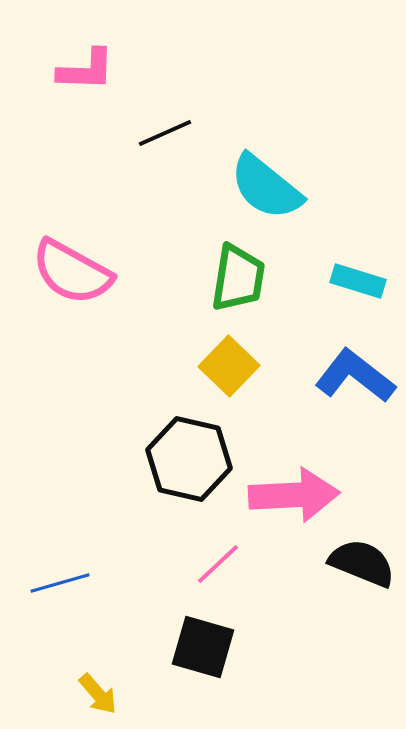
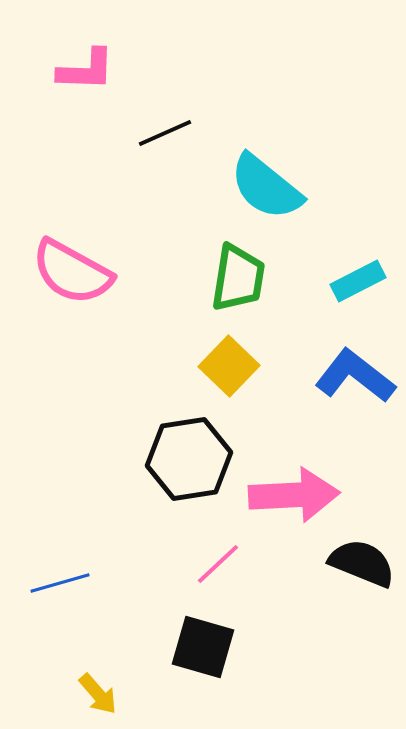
cyan rectangle: rotated 44 degrees counterclockwise
black hexagon: rotated 22 degrees counterclockwise
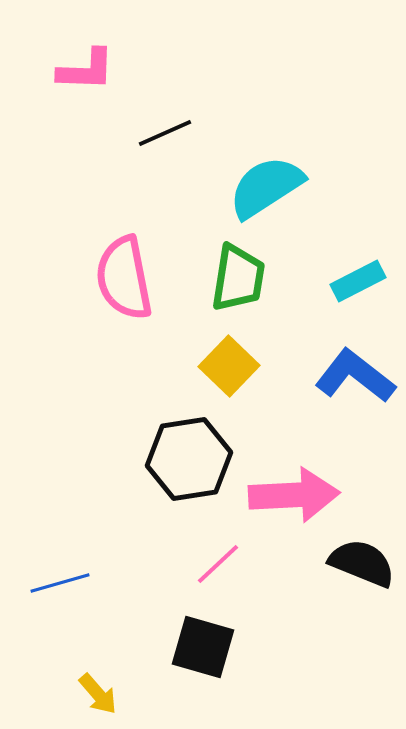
cyan semicircle: rotated 108 degrees clockwise
pink semicircle: moved 52 px right, 6 px down; rotated 50 degrees clockwise
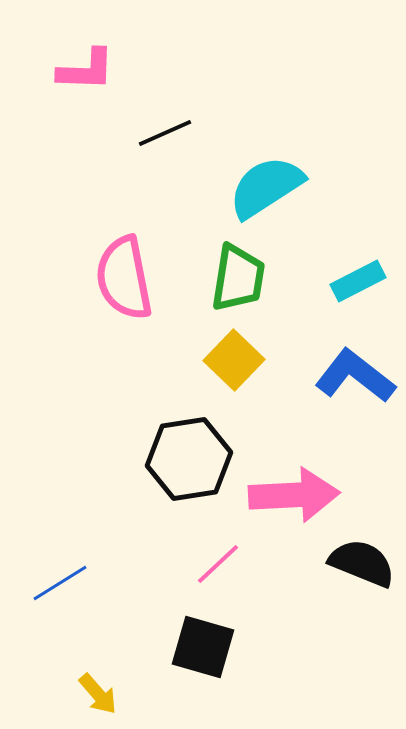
yellow square: moved 5 px right, 6 px up
blue line: rotated 16 degrees counterclockwise
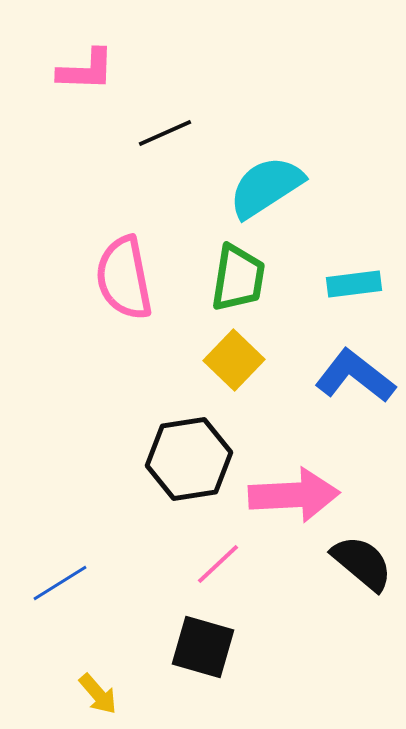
cyan rectangle: moved 4 px left, 3 px down; rotated 20 degrees clockwise
black semicircle: rotated 18 degrees clockwise
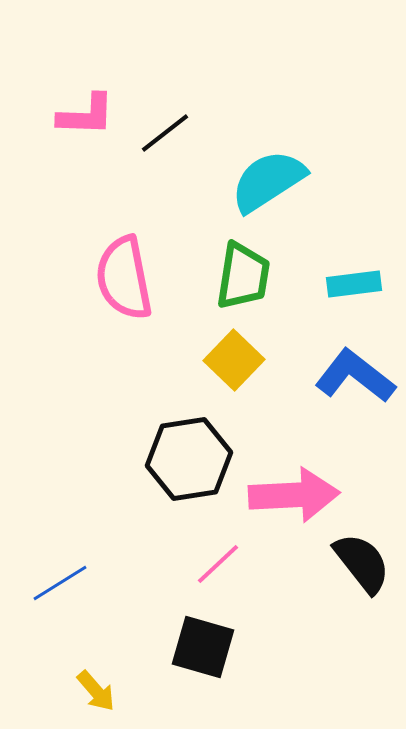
pink L-shape: moved 45 px down
black line: rotated 14 degrees counterclockwise
cyan semicircle: moved 2 px right, 6 px up
green trapezoid: moved 5 px right, 2 px up
black semicircle: rotated 12 degrees clockwise
yellow arrow: moved 2 px left, 3 px up
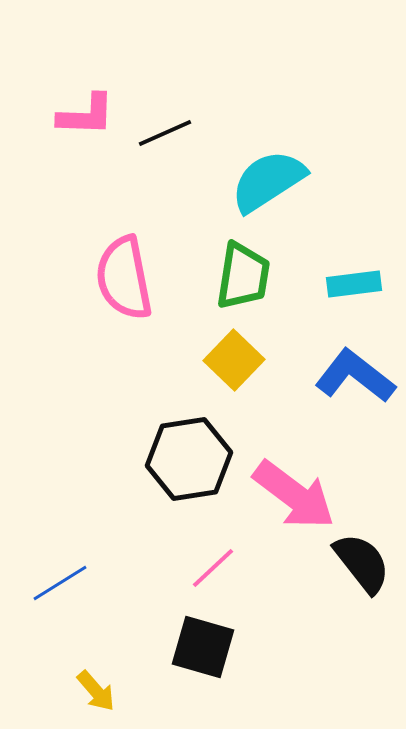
black line: rotated 14 degrees clockwise
pink arrow: rotated 40 degrees clockwise
pink line: moved 5 px left, 4 px down
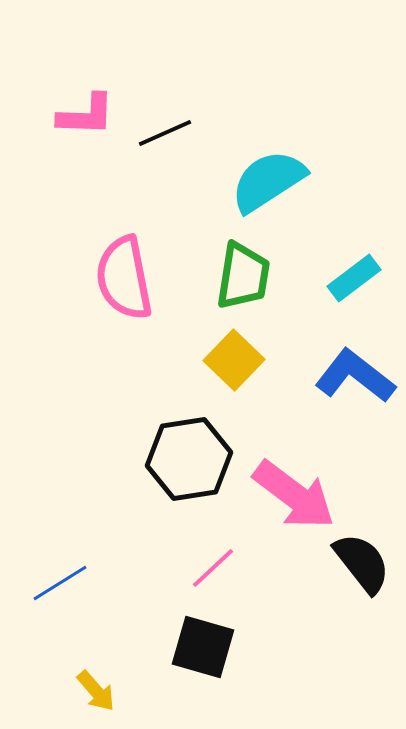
cyan rectangle: moved 6 px up; rotated 30 degrees counterclockwise
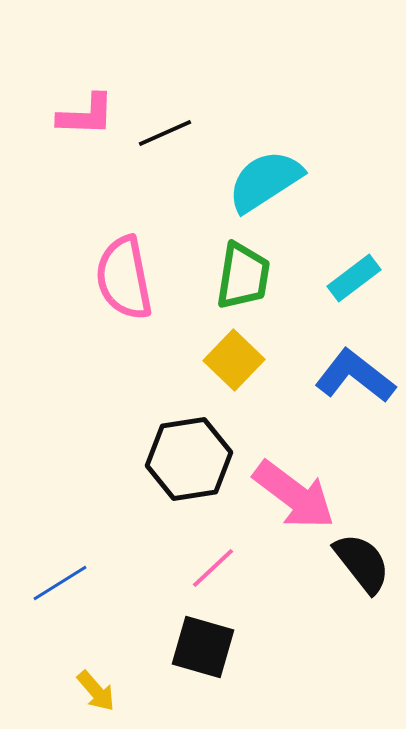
cyan semicircle: moved 3 px left
